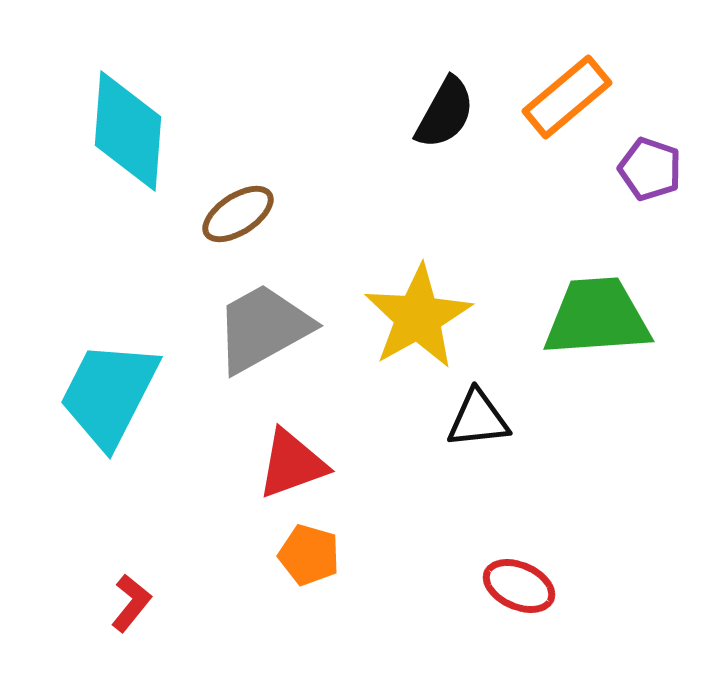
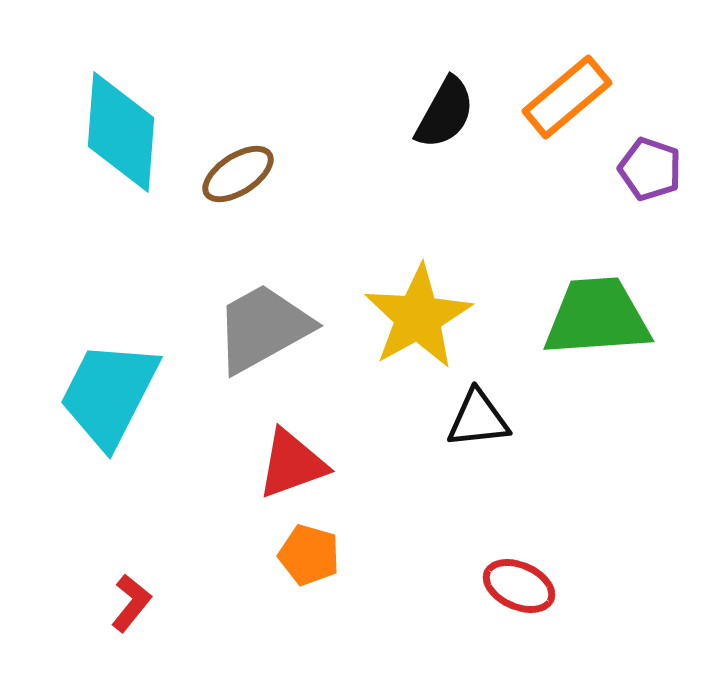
cyan diamond: moved 7 px left, 1 px down
brown ellipse: moved 40 px up
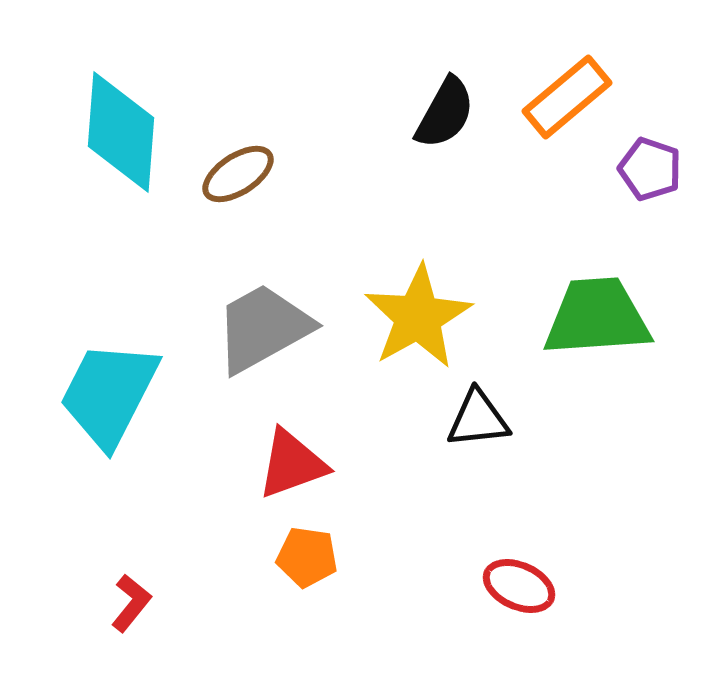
orange pentagon: moved 2 px left, 2 px down; rotated 8 degrees counterclockwise
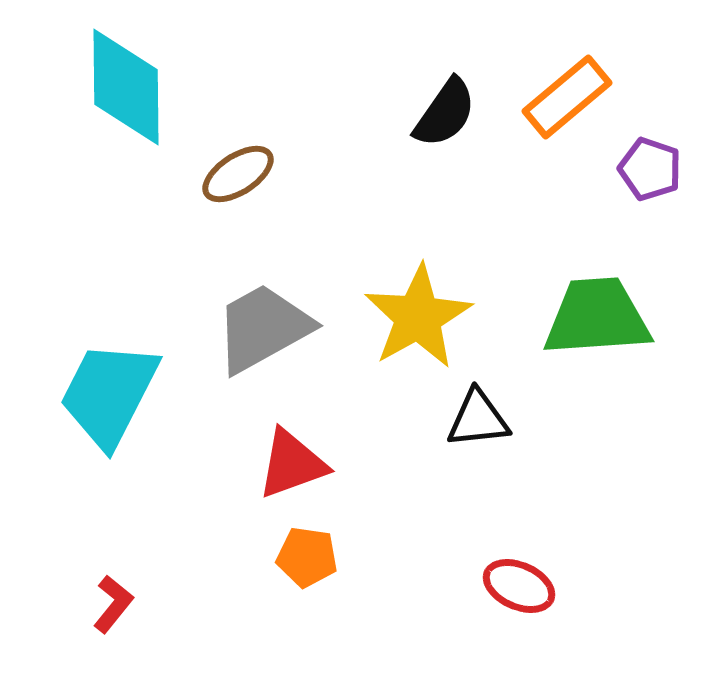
black semicircle: rotated 6 degrees clockwise
cyan diamond: moved 5 px right, 45 px up; rotated 5 degrees counterclockwise
red L-shape: moved 18 px left, 1 px down
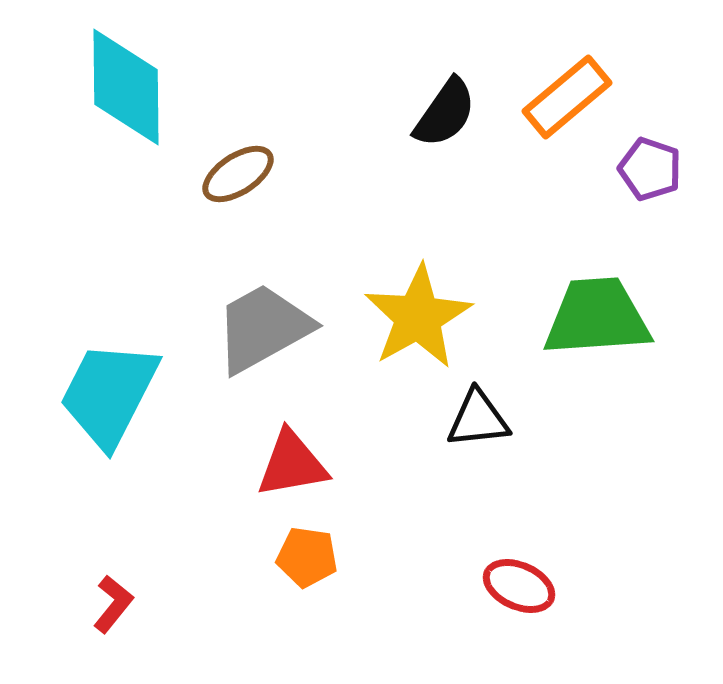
red triangle: rotated 10 degrees clockwise
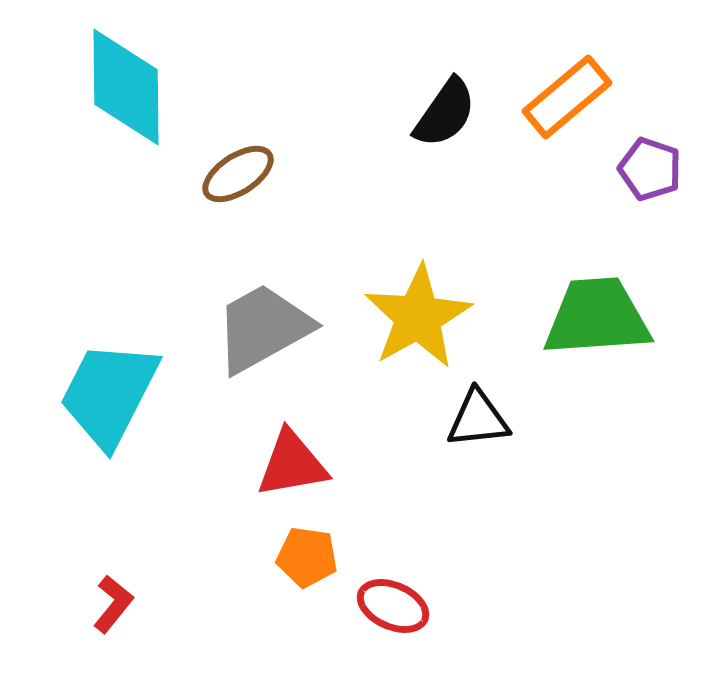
red ellipse: moved 126 px left, 20 px down
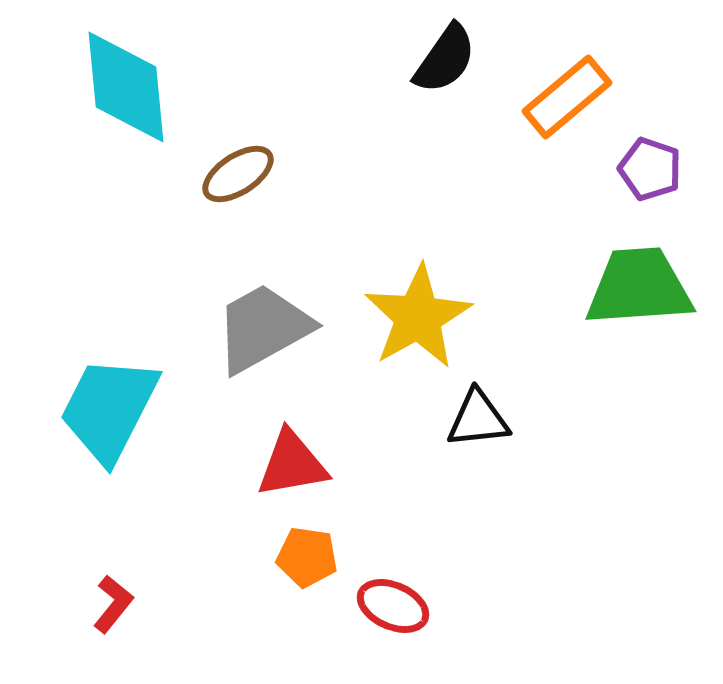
cyan diamond: rotated 5 degrees counterclockwise
black semicircle: moved 54 px up
green trapezoid: moved 42 px right, 30 px up
cyan trapezoid: moved 15 px down
